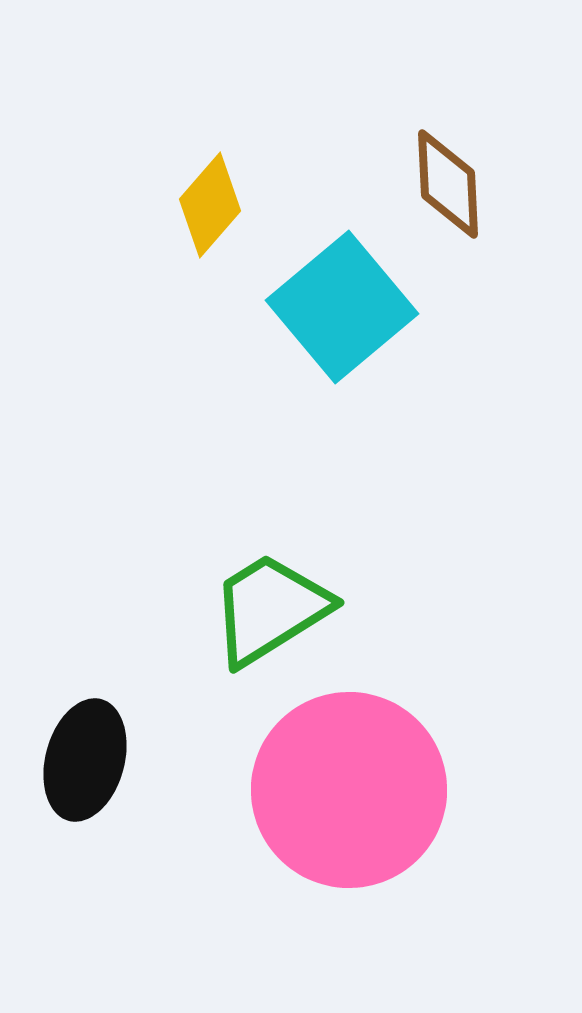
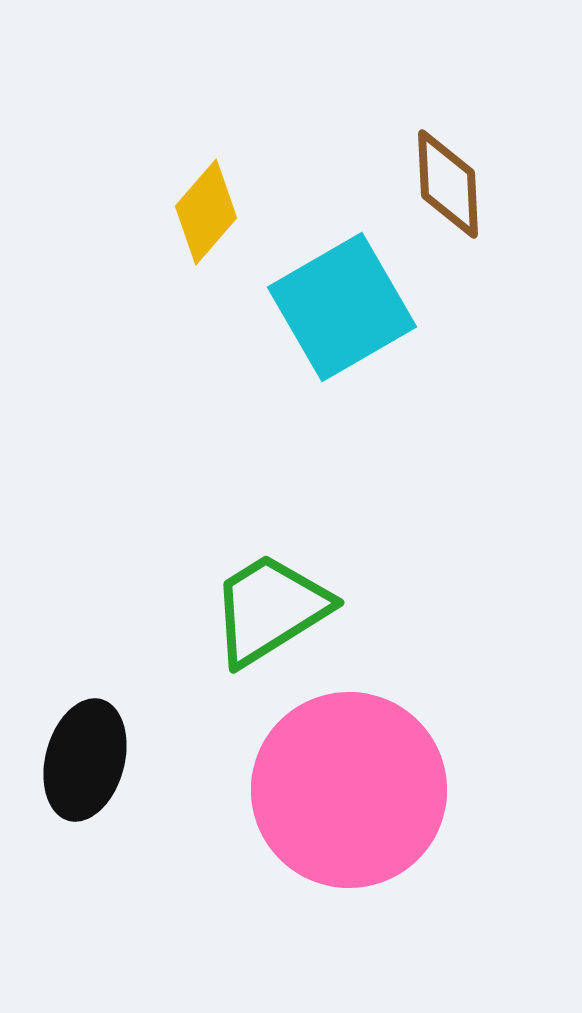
yellow diamond: moved 4 px left, 7 px down
cyan square: rotated 10 degrees clockwise
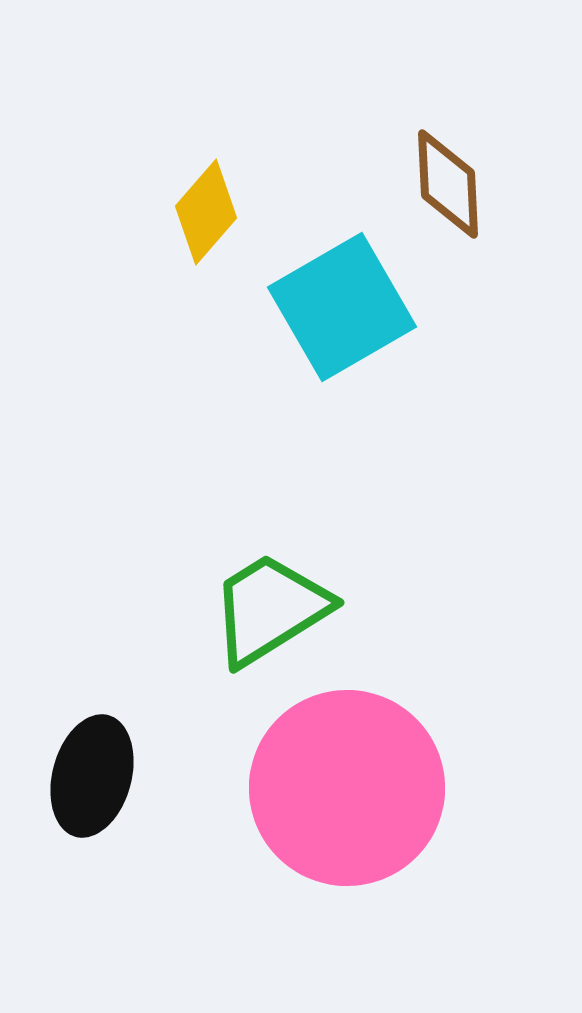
black ellipse: moved 7 px right, 16 px down
pink circle: moved 2 px left, 2 px up
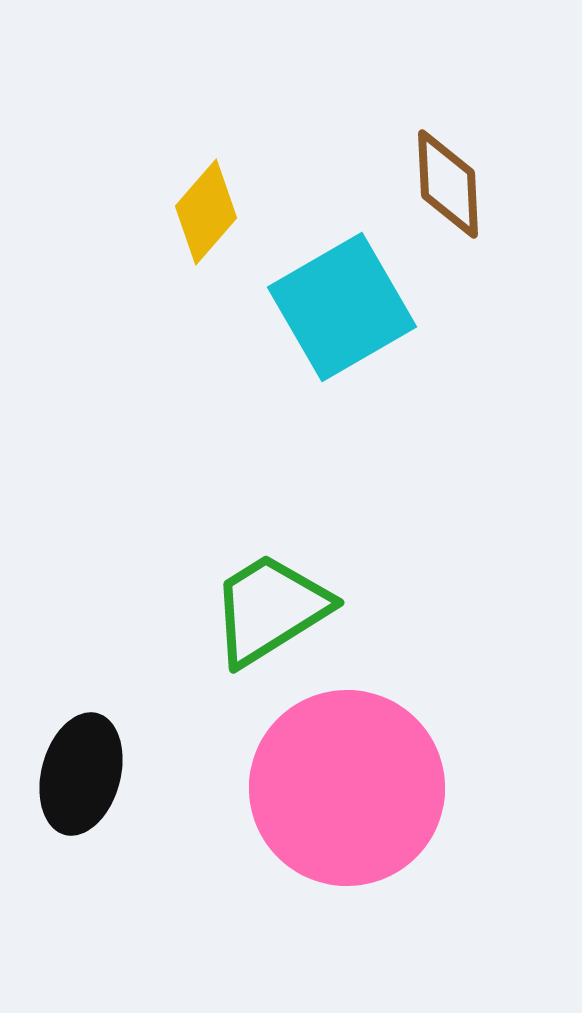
black ellipse: moved 11 px left, 2 px up
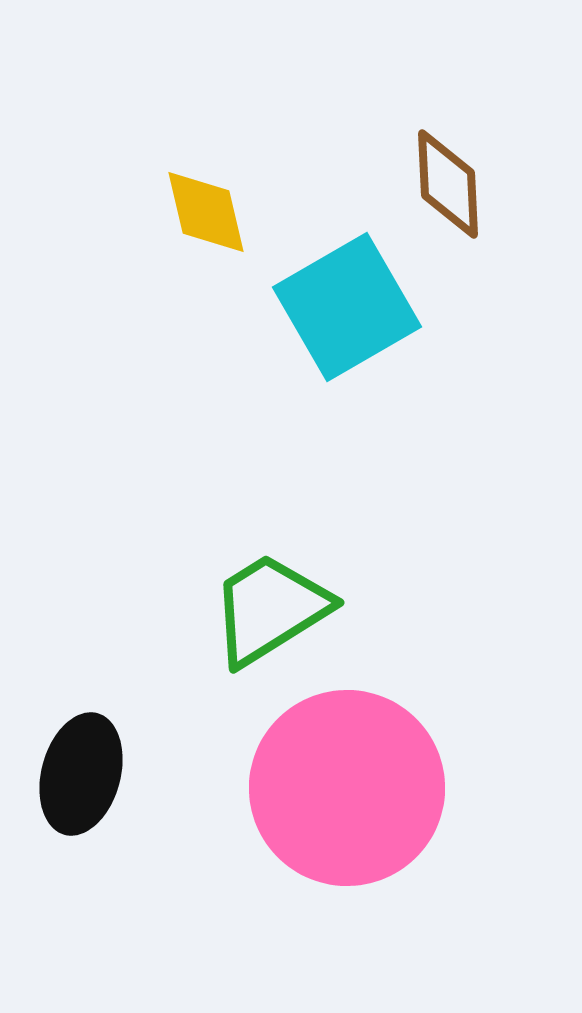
yellow diamond: rotated 54 degrees counterclockwise
cyan square: moved 5 px right
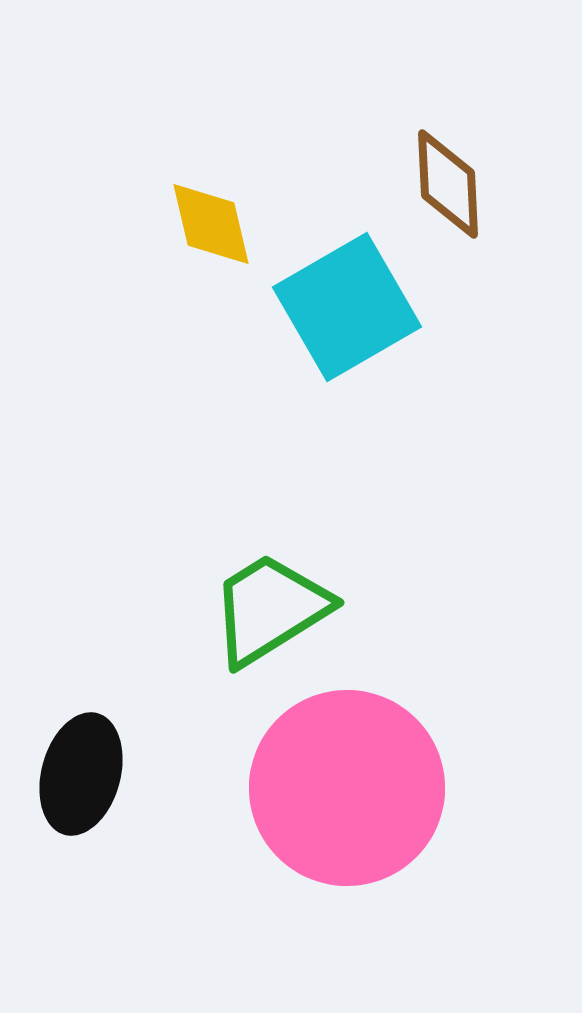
yellow diamond: moved 5 px right, 12 px down
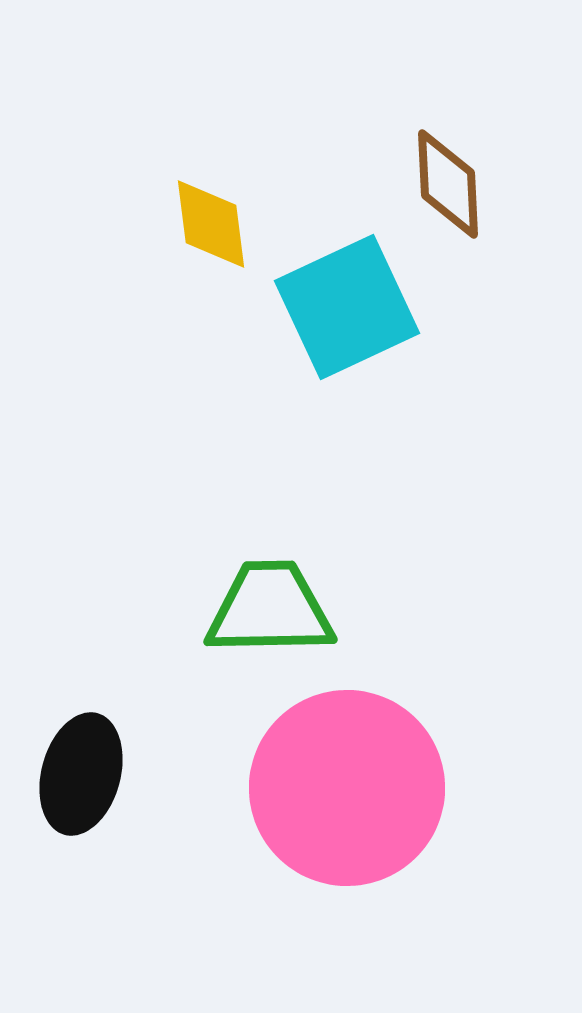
yellow diamond: rotated 6 degrees clockwise
cyan square: rotated 5 degrees clockwise
green trapezoid: rotated 31 degrees clockwise
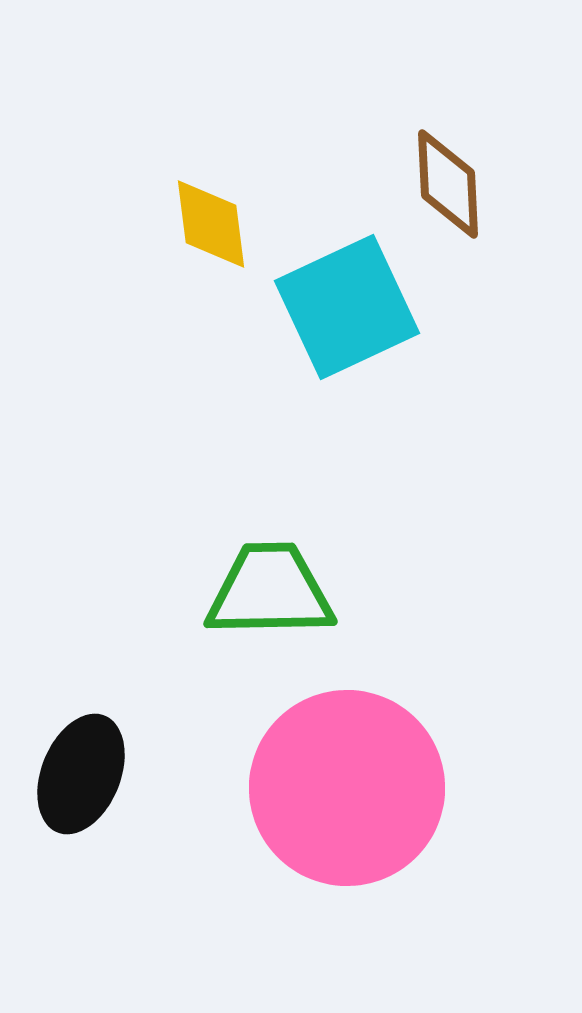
green trapezoid: moved 18 px up
black ellipse: rotated 7 degrees clockwise
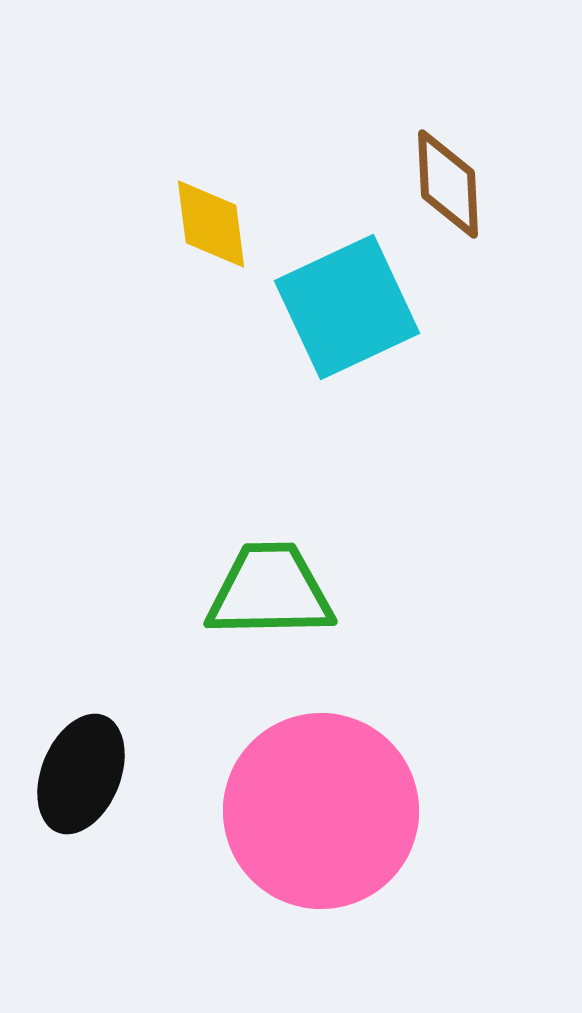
pink circle: moved 26 px left, 23 px down
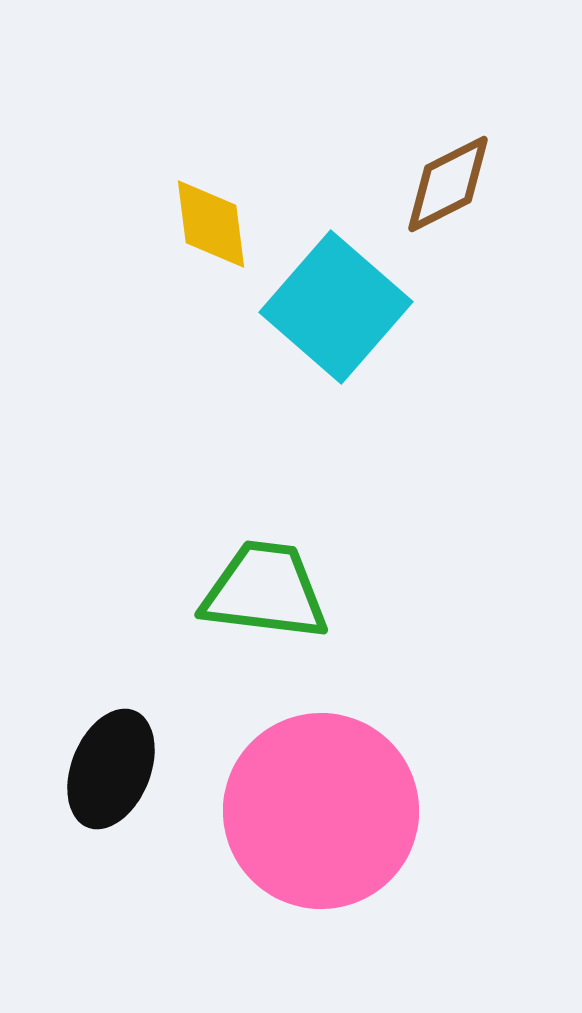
brown diamond: rotated 66 degrees clockwise
cyan square: moved 11 px left; rotated 24 degrees counterclockwise
green trapezoid: moved 5 px left; rotated 8 degrees clockwise
black ellipse: moved 30 px right, 5 px up
